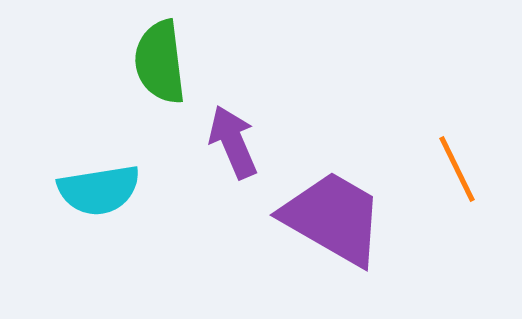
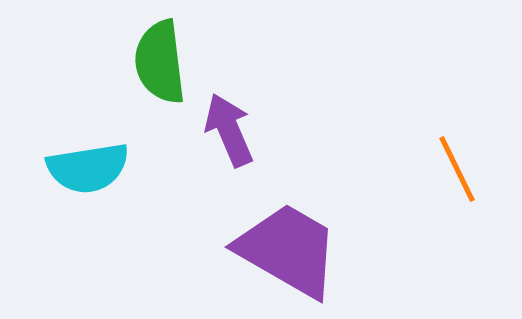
purple arrow: moved 4 px left, 12 px up
cyan semicircle: moved 11 px left, 22 px up
purple trapezoid: moved 45 px left, 32 px down
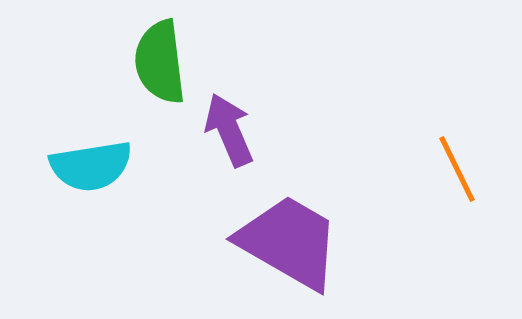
cyan semicircle: moved 3 px right, 2 px up
purple trapezoid: moved 1 px right, 8 px up
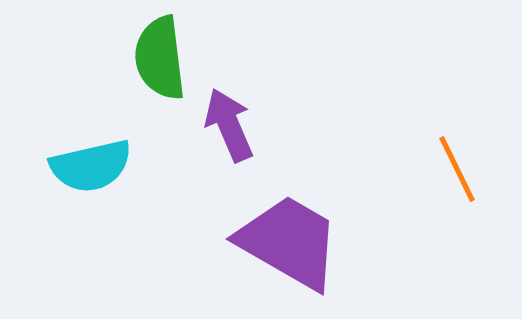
green semicircle: moved 4 px up
purple arrow: moved 5 px up
cyan semicircle: rotated 4 degrees counterclockwise
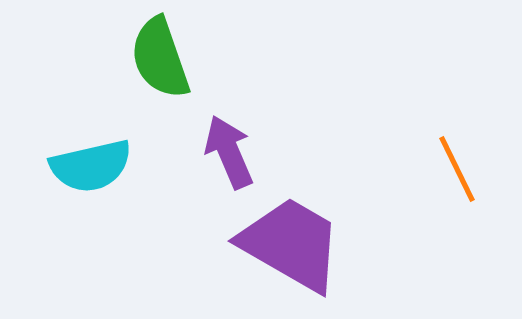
green semicircle: rotated 12 degrees counterclockwise
purple arrow: moved 27 px down
purple trapezoid: moved 2 px right, 2 px down
